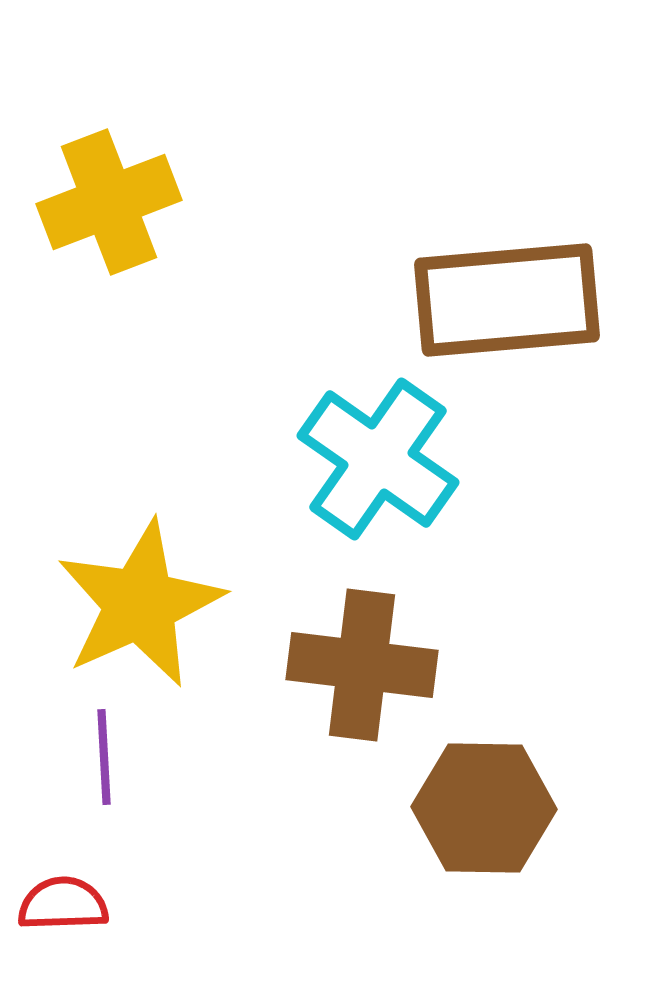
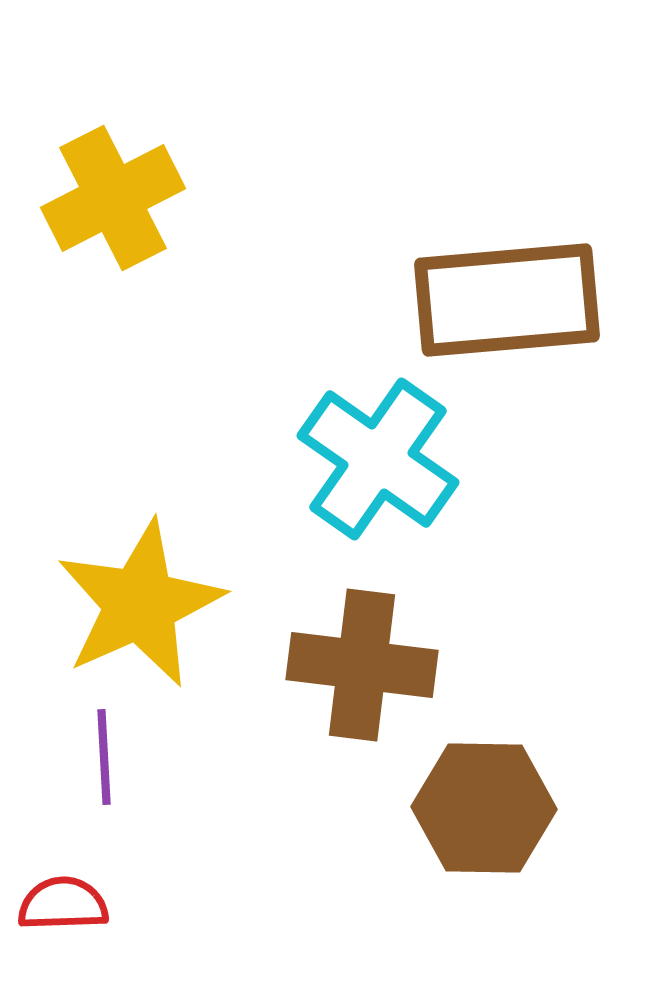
yellow cross: moved 4 px right, 4 px up; rotated 6 degrees counterclockwise
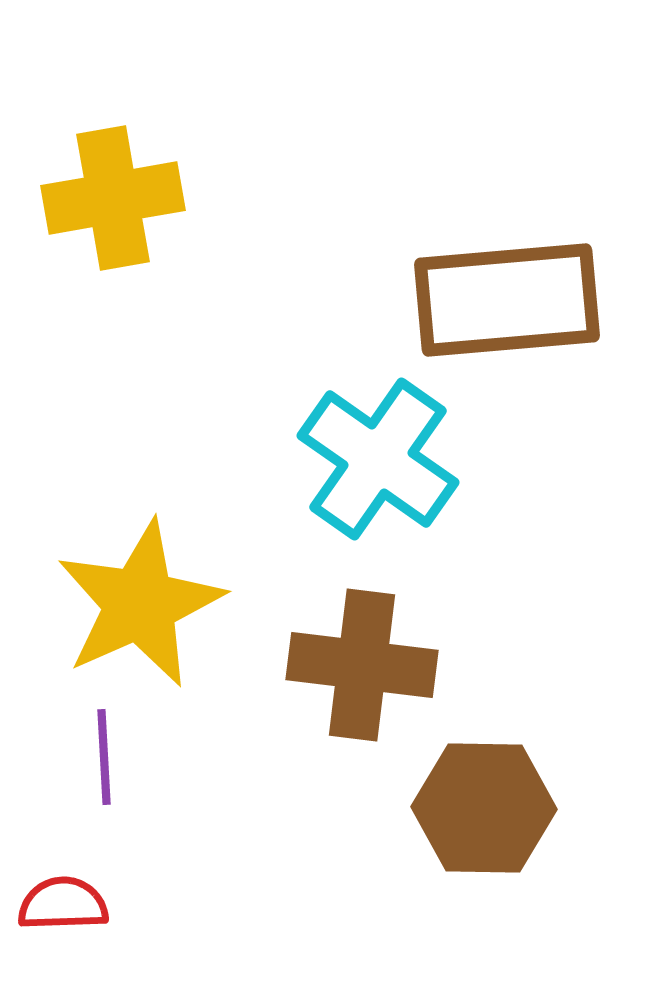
yellow cross: rotated 17 degrees clockwise
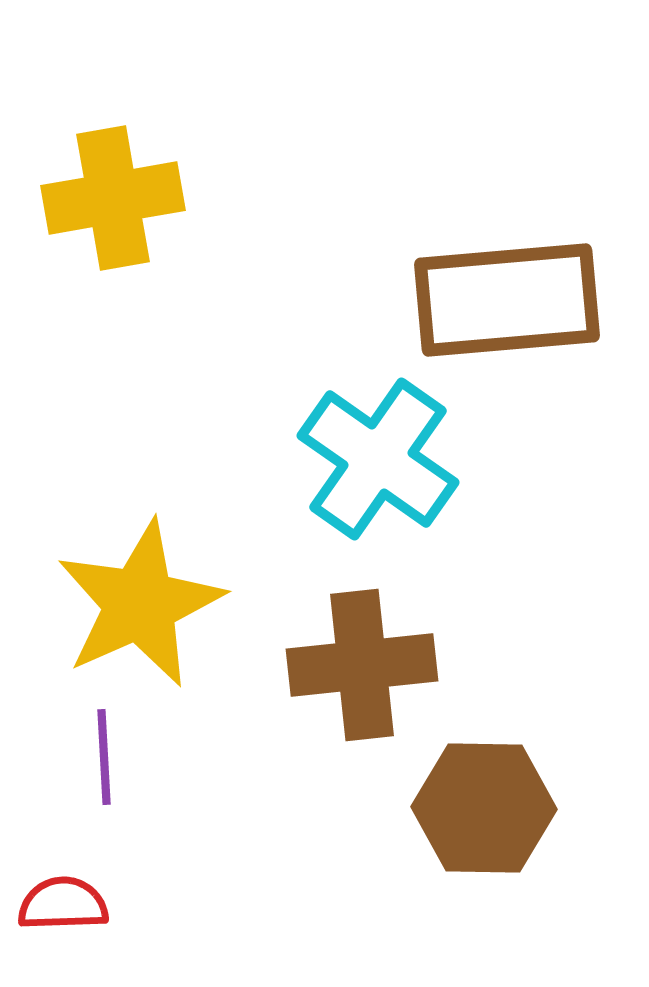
brown cross: rotated 13 degrees counterclockwise
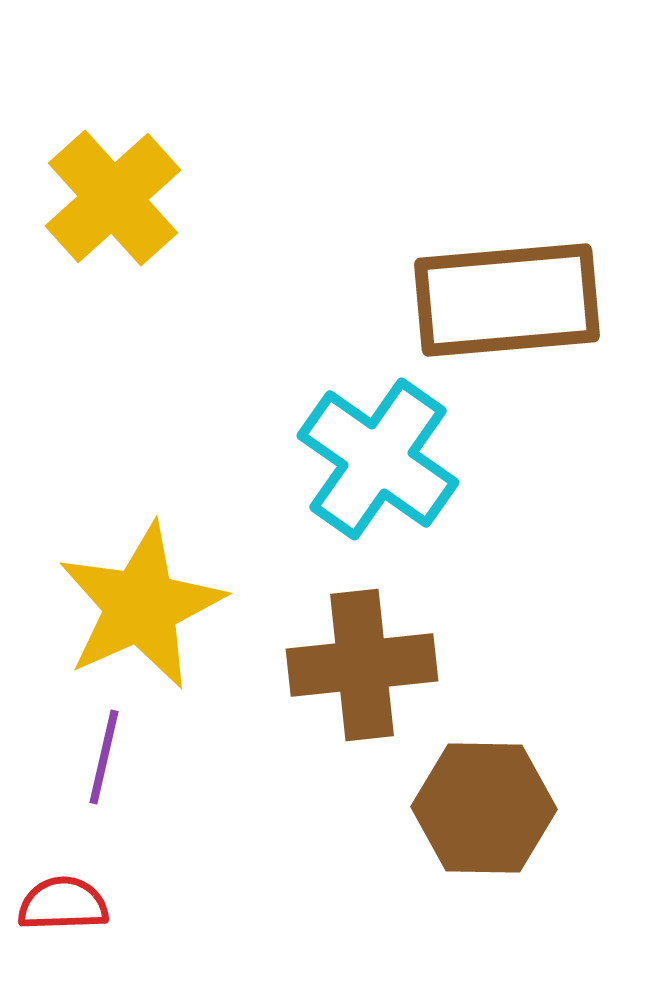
yellow cross: rotated 32 degrees counterclockwise
yellow star: moved 1 px right, 2 px down
purple line: rotated 16 degrees clockwise
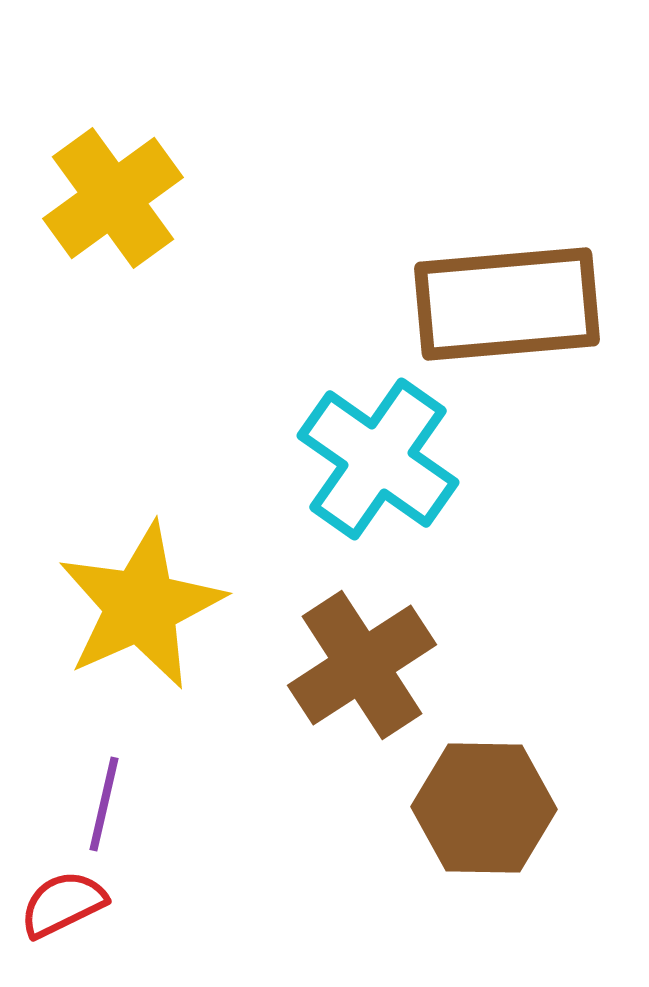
yellow cross: rotated 6 degrees clockwise
brown rectangle: moved 4 px down
brown cross: rotated 27 degrees counterclockwise
purple line: moved 47 px down
red semicircle: rotated 24 degrees counterclockwise
